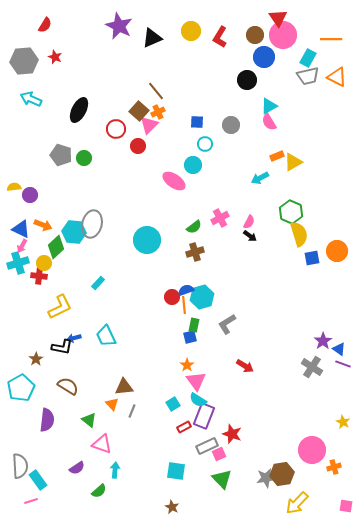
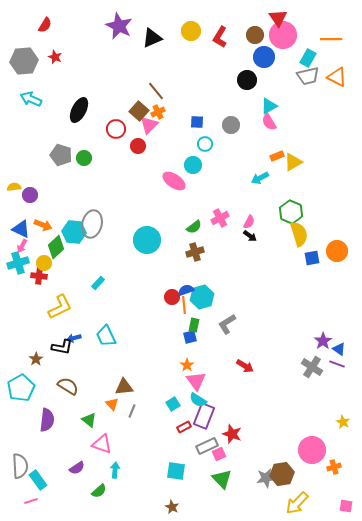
purple line at (343, 364): moved 6 px left
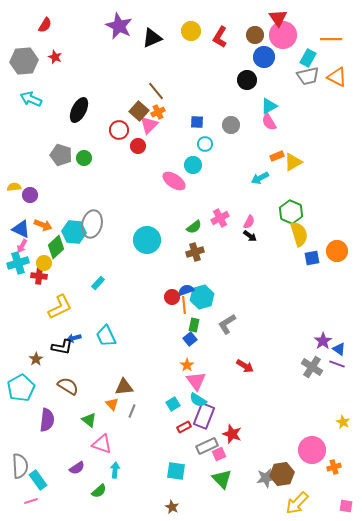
red circle at (116, 129): moved 3 px right, 1 px down
blue square at (190, 337): moved 2 px down; rotated 24 degrees counterclockwise
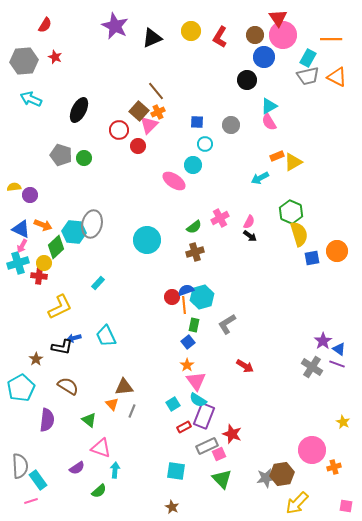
purple star at (119, 26): moved 4 px left
blue square at (190, 339): moved 2 px left, 3 px down
pink triangle at (102, 444): moved 1 px left, 4 px down
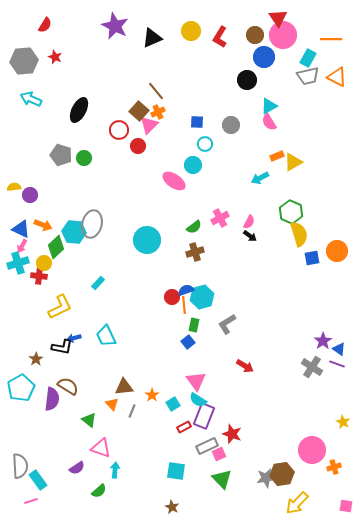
orange star at (187, 365): moved 35 px left, 30 px down
purple semicircle at (47, 420): moved 5 px right, 21 px up
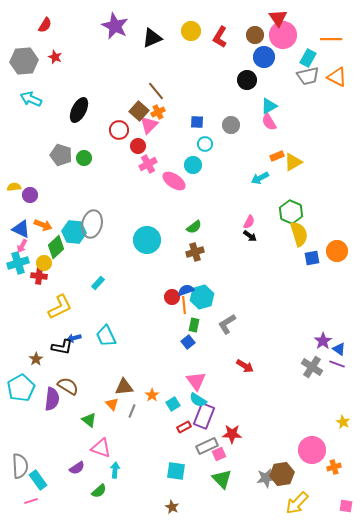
pink cross at (220, 218): moved 72 px left, 54 px up
red star at (232, 434): rotated 18 degrees counterclockwise
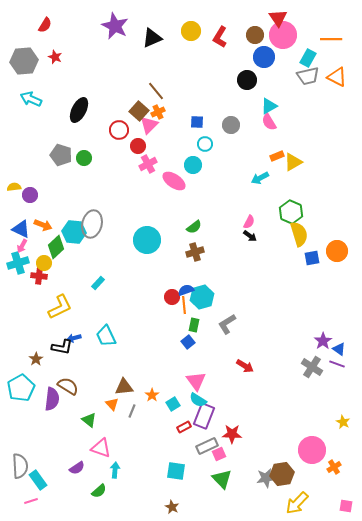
orange cross at (334, 467): rotated 16 degrees counterclockwise
